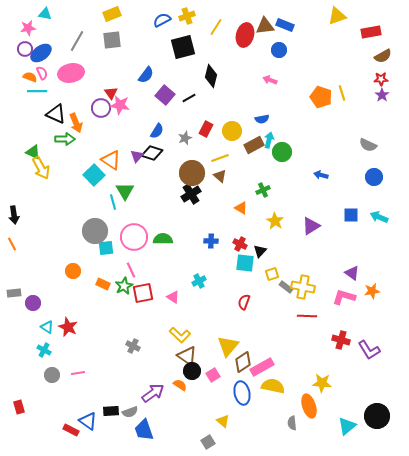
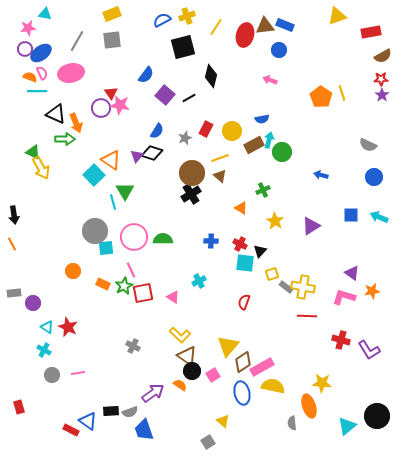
orange pentagon at (321, 97): rotated 15 degrees clockwise
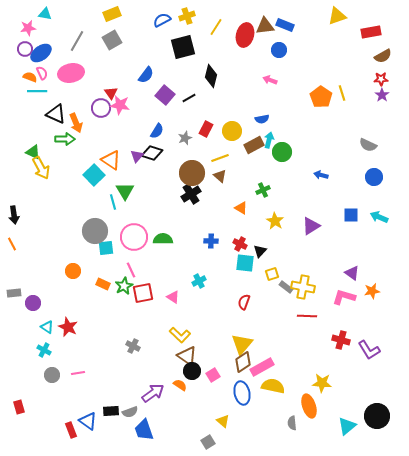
gray square at (112, 40): rotated 24 degrees counterclockwise
yellow triangle at (228, 346): moved 14 px right, 2 px up
red rectangle at (71, 430): rotated 42 degrees clockwise
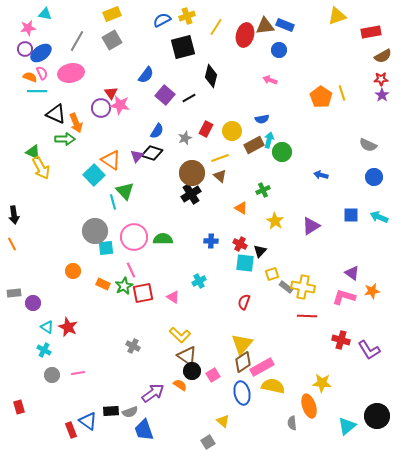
green triangle at (125, 191): rotated 12 degrees counterclockwise
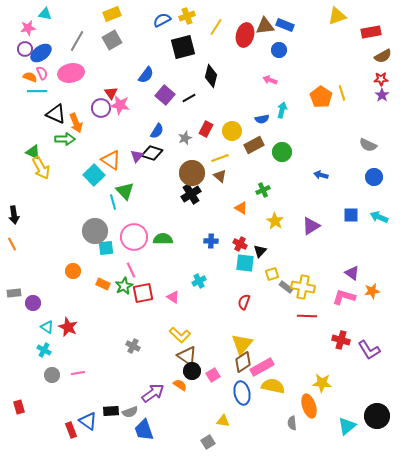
cyan arrow at (269, 140): moved 13 px right, 30 px up
yellow triangle at (223, 421): rotated 32 degrees counterclockwise
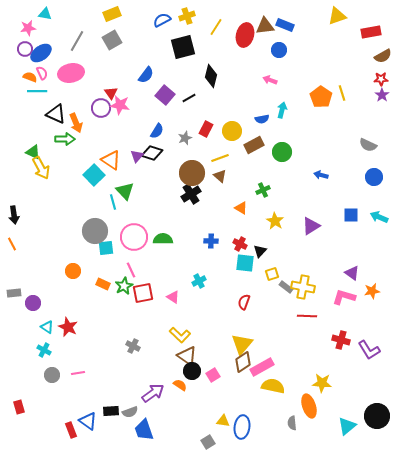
blue ellipse at (242, 393): moved 34 px down; rotated 20 degrees clockwise
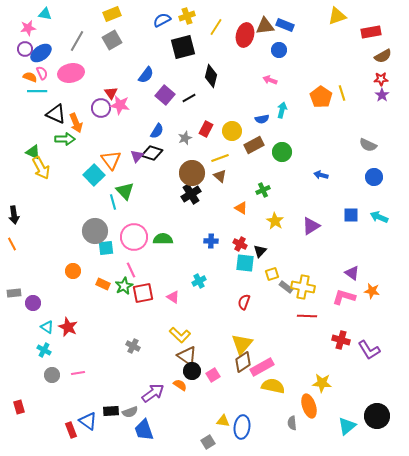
orange triangle at (111, 160): rotated 20 degrees clockwise
orange star at (372, 291): rotated 21 degrees clockwise
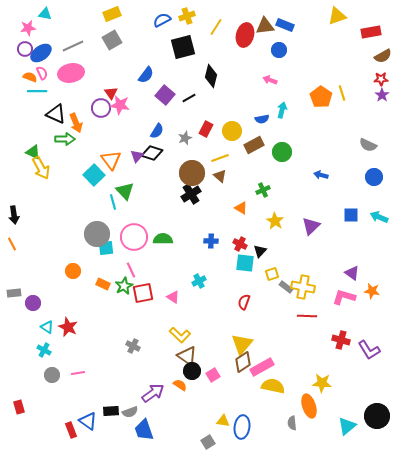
gray line at (77, 41): moved 4 px left, 5 px down; rotated 35 degrees clockwise
purple triangle at (311, 226): rotated 12 degrees counterclockwise
gray circle at (95, 231): moved 2 px right, 3 px down
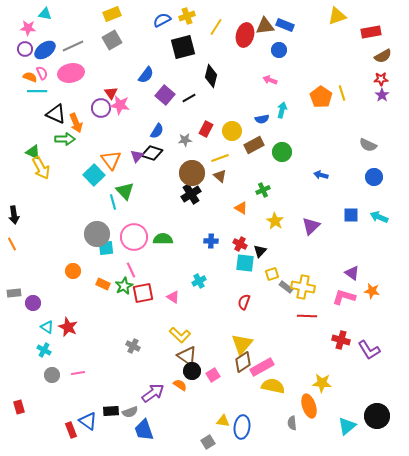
pink star at (28, 28): rotated 14 degrees clockwise
blue ellipse at (41, 53): moved 4 px right, 3 px up
gray star at (185, 138): moved 2 px down; rotated 16 degrees clockwise
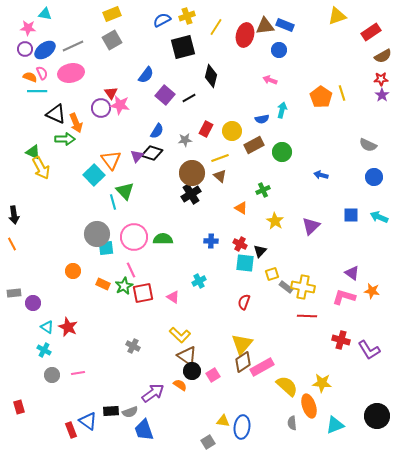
red rectangle at (371, 32): rotated 24 degrees counterclockwise
yellow semicircle at (273, 386): moved 14 px right; rotated 30 degrees clockwise
cyan triangle at (347, 426): moved 12 px left, 1 px up; rotated 18 degrees clockwise
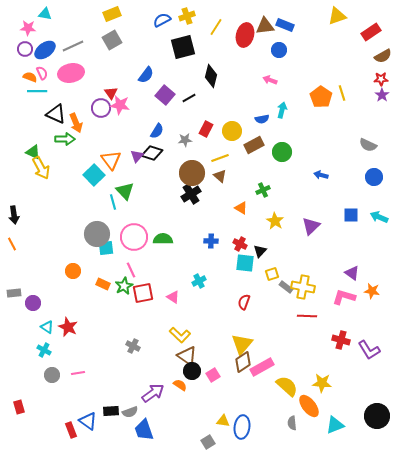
orange ellipse at (309, 406): rotated 20 degrees counterclockwise
